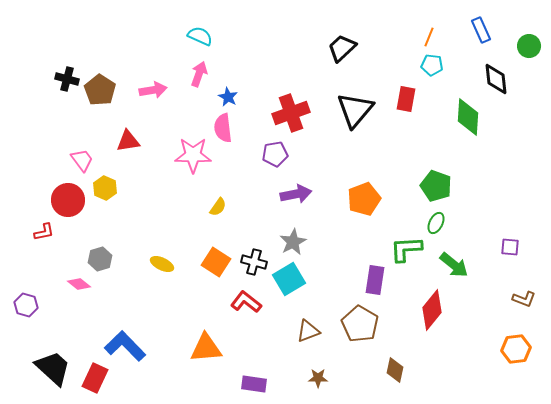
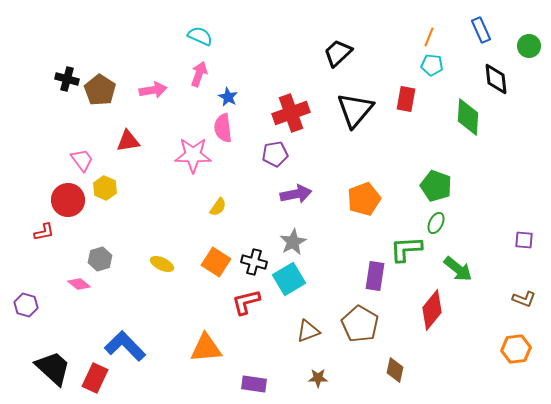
black trapezoid at (342, 48): moved 4 px left, 5 px down
purple square at (510, 247): moved 14 px right, 7 px up
green arrow at (454, 265): moved 4 px right, 4 px down
purple rectangle at (375, 280): moved 4 px up
red L-shape at (246, 302): rotated 52 degrees counterclockwise
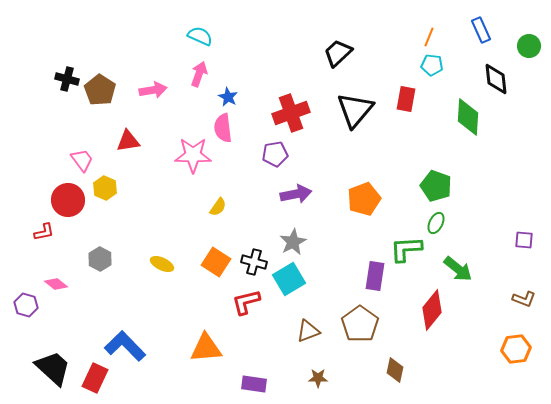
gray hexagon at (100, 259): rotated 15 degrees counterclockwise
pink diamond at (79, 284): moved 23 px left
brown pentagon at (360, 324): rotated 6 degrees clockwise
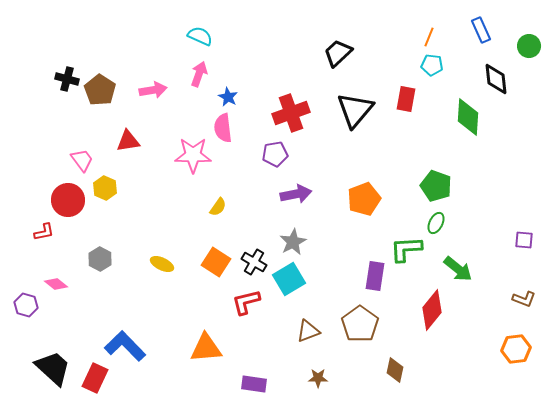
black cross at (254, 262): rotated 15 degrees clockwise
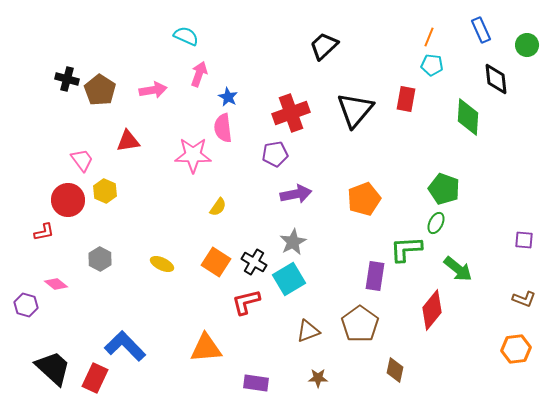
cyan semicircle at (200, 36): moved 14 px left
green circle at (529, 46): moved 2 px left, 1 px up
black trapezoid at (338, 53): moved 14 px left, 7 px up
green pentagon at (436, 186): moved 8 px right, 3 px down
yellow hexagon at (105, 188): moved 3 px down
purple rectangle at (254, 384): moved 2 px right, 1 px up
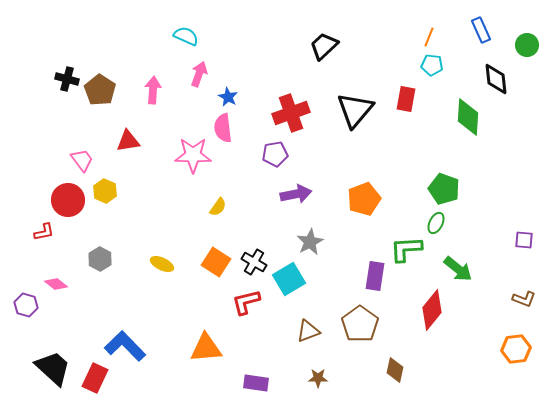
pink arrow at (153, 90): rotated 76 degrees counterclockwise
gray star at (293, 242): moved 17 px right
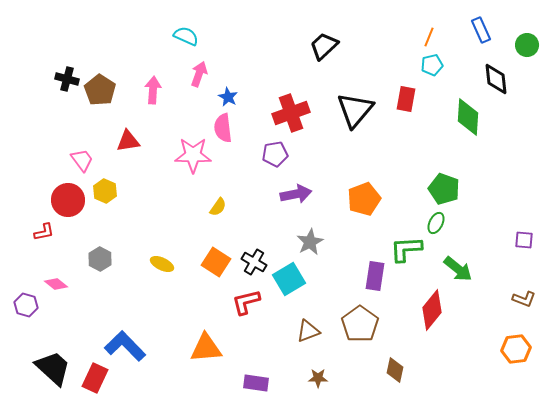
cyan pentagon at (432, 65): rotated 20 degrees counterclockwise
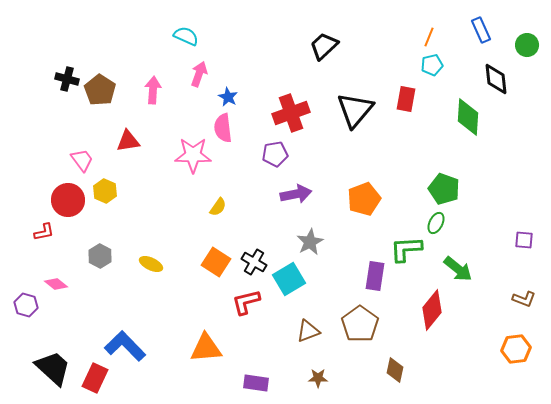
gray hexagon at (100, 259): moved 3 px up
yellow ellipse at (162, 264): moved 11 px left
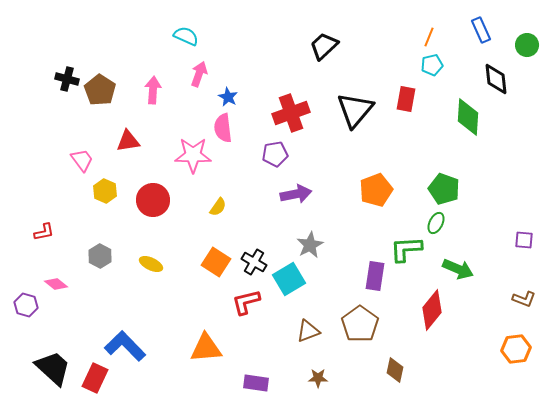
orange pentagon at (364, 199): moved 12 px right, 9 px up
red circle at (68, 200): moved 85 px right
gray star at (310, 242): moved 3 px down
green arrow at (458, 269): rotated 16 degrees counterclockwise
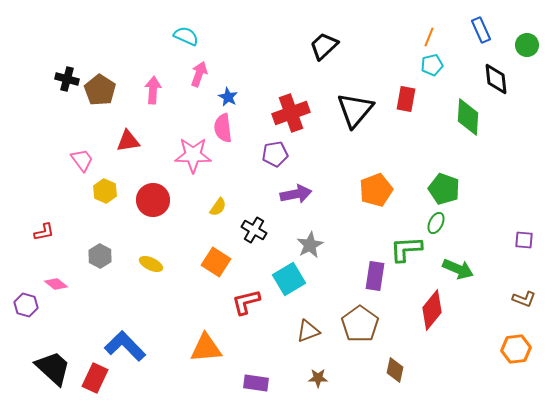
black cross at (254, 262): moved 32 px up
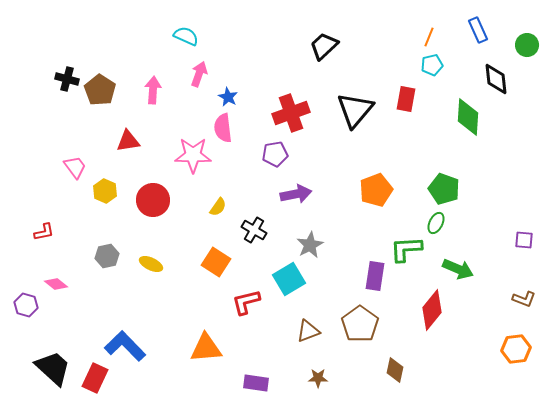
blue rectangle at (481, 30): moved 3 px left
pink trapezoid at (82, 160): moved 7 px left, 7 px down
gray hexagon at (100, 256): moved 7 px right; rotated 20 degrees clockwise
